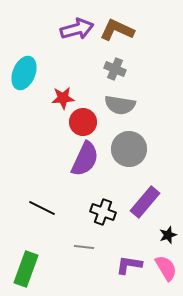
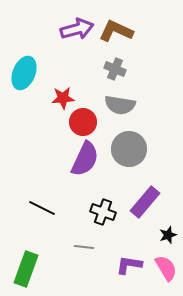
brown L-shape: moved 1 px left, 1 px down
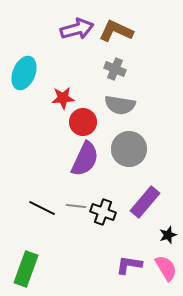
gray line: moved 8 px left, 41 px up
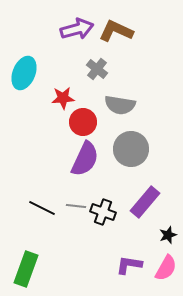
gray cross: moved 18 px left; rotated 15 degrees clockwise
gray circle: moved 2 px right
pink semicircle: rotated 60 degrees clockwise
